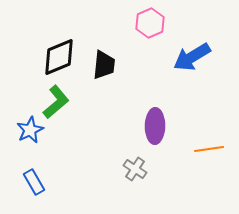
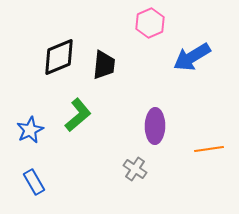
green L-shape: moved 22 px right, 13 px down
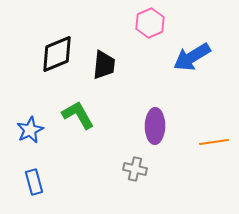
black diamond: moved 2 px left, 3 px up
green L-shape: rotated 80 degrees counterclockwise
orange line: moved 5 px right, 7 px up
gray cross: rotated 20 degrees counterclockwise
blue rectangle: rotated 15 degrees clockwise
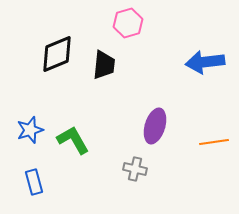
pink hexagon: moved 22 px left; rotated 8 degrees clockwise
blue arrow: moved 13 px right, 5 px down; rotated 24 degrees clockwise
green L-shape: moved 5 px left, 25 px down
purple ellipse: rotated 16 degrees clockwise
blue star: rotated 8 degrees clockwise
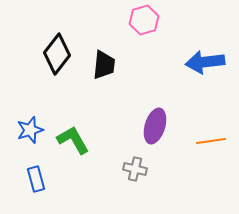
pink hexagon: moved 16 px right, 3 px up
black diamond: rotated 30 degrees counterclockwise
orange line: moved 3 px left, 1 px up
blue rectangle: moved 2 px right, 3 px up
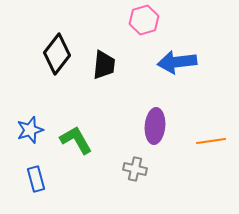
blue arrow: moved 28 px left
purple ellipse: rotated 12 degrees counterclockwise
green L-shape: moved 3 px right
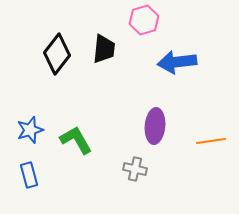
black trapezoid: moved 16 px up
blue rectangle: moved 7 px left, 4 px up
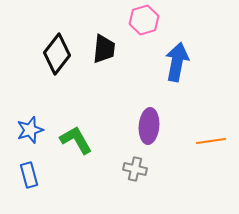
blue arrow: rotated 108 degrees clockwise
purple ellipse: moved 6 px left
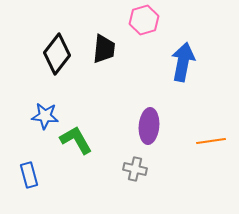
blue arrow: moved 6 px right
blue star: moved 15 px right, 14 px up; rotated 24 degrees clockwise
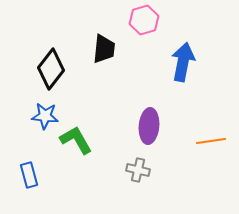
black diamond: moved 6 px left, 15 px down
gray cross: moved 3 px right, 1 px down
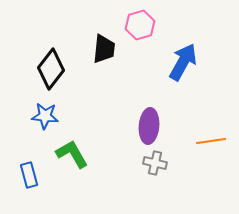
pink hexagon: moved 4 px left, 5 px down
blue arrow: rotated 18 degrees clockwise
green L-shape: moved 4 px left, 14 px down
gray cross: moved 17 px right, 7 px up
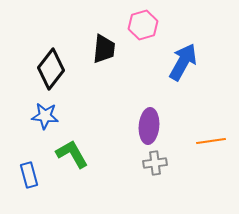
pink hexagon: moved 3 px right
gray cross: rotated 20 degrees counterclockwise
